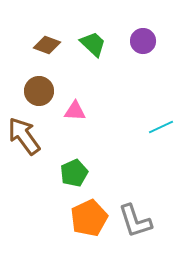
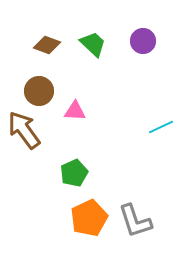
brown arrow: moved 6 px up
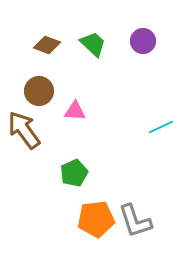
orange pentagon: moved 7 px right, 1 px down; rotated 18 degrees clockwise
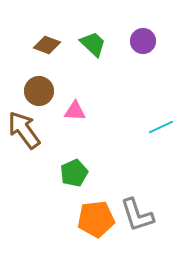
gray L-shape: moved 2 px right, 6 px up
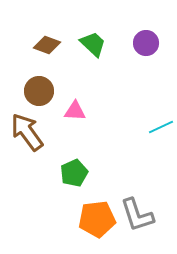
purple circle: moved 3 px right, 2 px down
brown arrow: moved 3 px right, 2 px down
orange pentagon: moved 1 px right
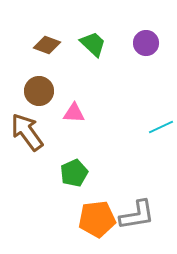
pink triangle: moved 1 px left, 2 px down
gray L-shape: rotated 81 degrees counterclockwise
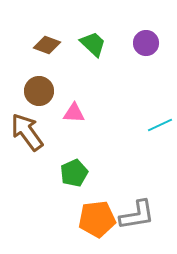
cyan line: moved 1 px left, 2 px up
